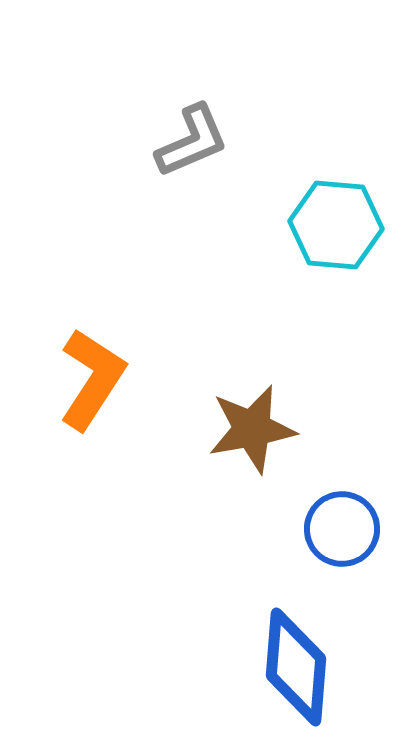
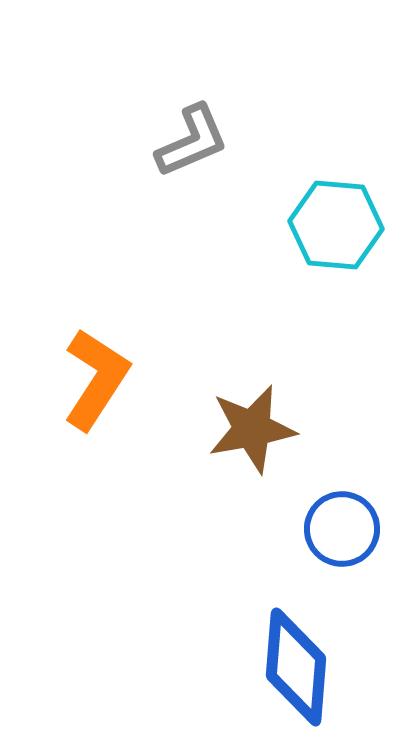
orange L-shape: moved 4 px right
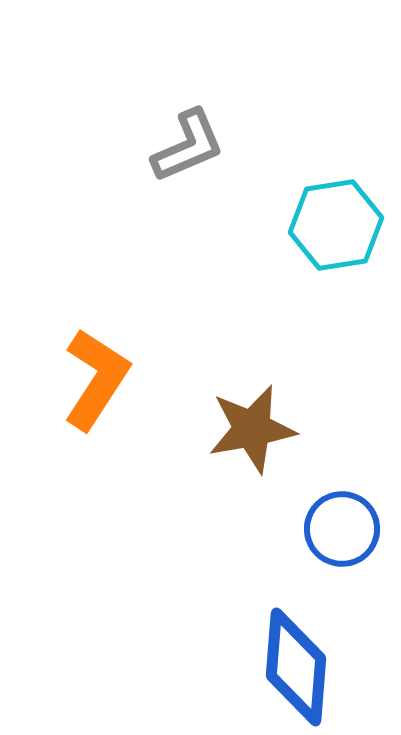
gray L-shape: moved 4 px left, 5 px down
cyan hexagon: rotated 14 degrees counterclockwise
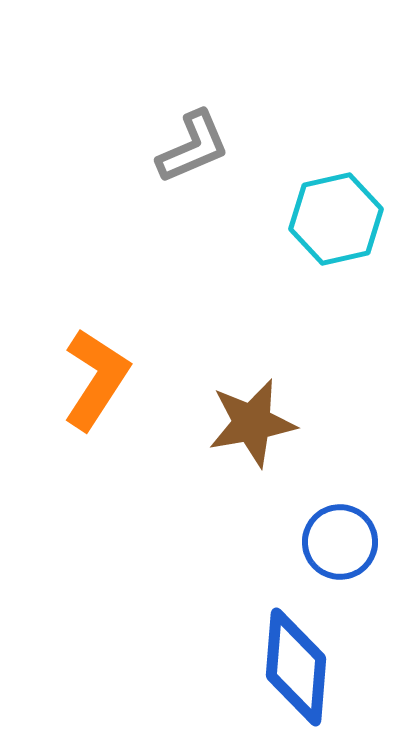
gray L-shape: moved 5 px right, 1 px down
cyan hexagon: moved 6 px up; rotated 4 degrees counterclockwise
brown star: moved 6 px up
blue circle: moved 2 px left, 13 px down
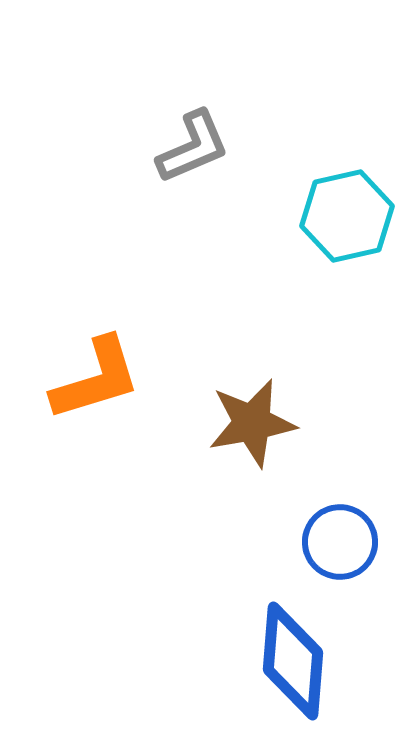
cyan hexagon: moved 11 px right, 3 px up
orange L-shape: rotated 40 degrees clockwise
blue diamond: moved 3 px left, 6 px up
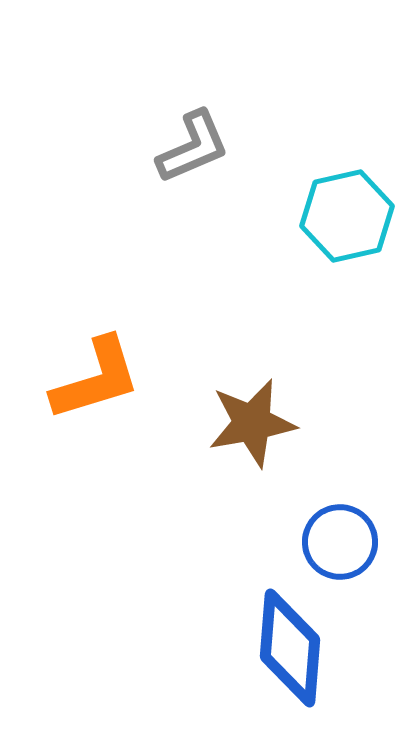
blue diamond: moved 3 px left, 13 px up
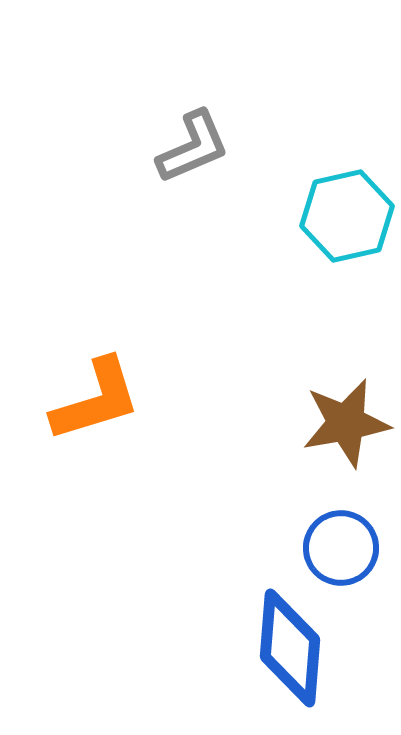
orange L-shape: moved 21 px down
brown star: moved 94 px right
blue circle: moved 1 px right, 6 px down
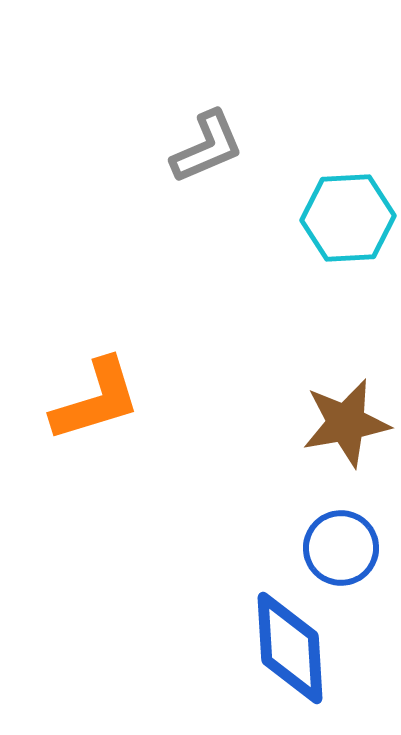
gray L-shape: moved 14 px right
cyan hexagon: moved 1 px right, 2 px down; rotated 10 degrees clockwise
blue diamond: rotated 8 degrees counterclockwise
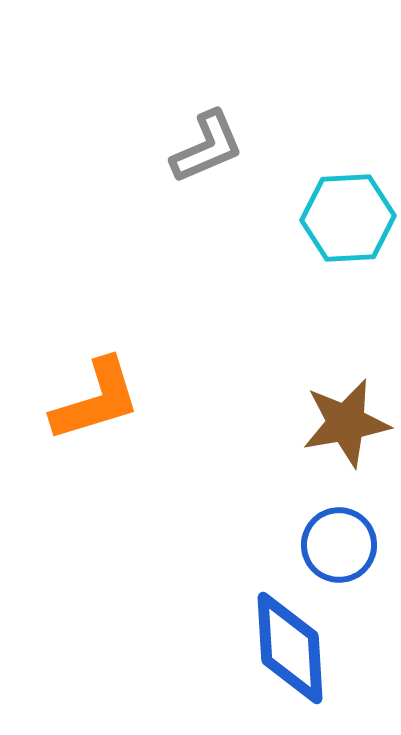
blue circle: moved 2 px left, 3 px up
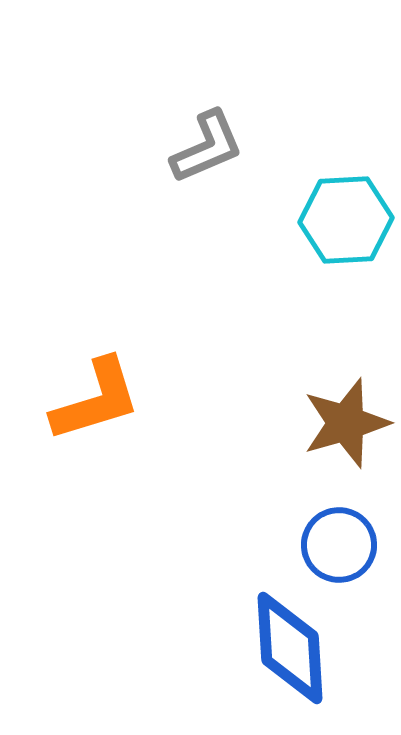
cyan hexagon: moved 2 px left, 2 px down
brown star: rotated 6 degrees counterclockwise
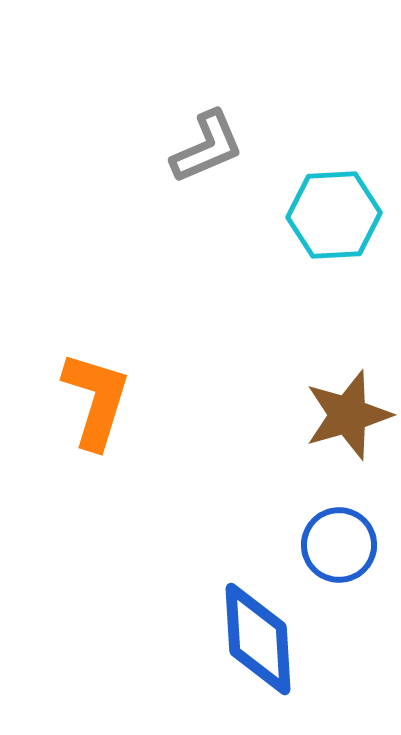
cyan hexagon: moved 12 px left, 5 px up
orange L-shape: rotated 56 degrees counterclockwise
brown star: moved 2 px right, 8 px up
blue diamond: moved 32 px left, 9 px up
